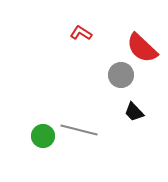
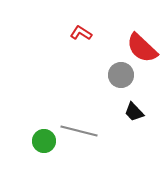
gray line: moved 1 px down
green circle: moved 1 px right, 5 px down
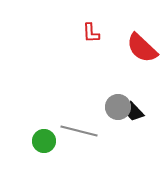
red L-shape: moved 10 px right; rotated 125 degrees counterclockwise
gray circle: moved 3 px left, 32 px down
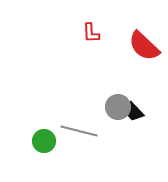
red semicircle: moved 2 px right, 2 px up
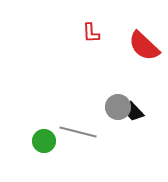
gray line: moved 1 px left, 1 px down
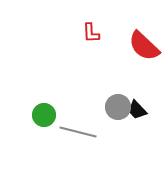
black trapezoid: moved 3 px right, 2 px up
green circle: moved 26 px up
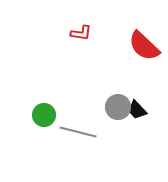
red L-shape: moved 10 px left; rotated 80 degrees counterclockwise
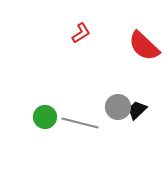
red L-shape: rotated 40 degrees counterclockwise
black trapezoid: rotated 90 degrees clockwise
green circle: moved 1 px right, 2 px down
gray line: moved 2 px right, 9 px up
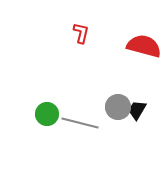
red L-shape: rotated 45 degrees counterclockwise
red semicircle: rotated 152 degrees clockwise
black trapezoid: rotated 15 degrees counterclockwise
green circle: moved 2 px right, 3 px up
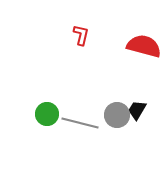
red L-shape: moved 2 px down
gray circle: moved 1 px left, 8 px down
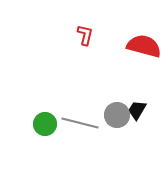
red L-shape: moved 4 px right
green circle: moved 2 px left, 10 px down
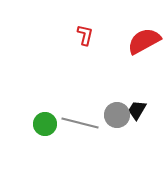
red semicircle: moved 5 px up; rotated 44 degrees counterclockwise
